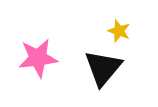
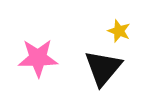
pink star: rotated 6 degrees clockwise
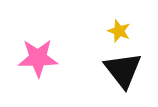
black triangle: moved 20 px right, 2 px down; rotated 18 degrees counterclockwise
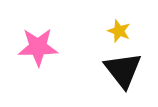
pink star: moved 11 px up
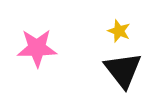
pink star: moved 1 px left, 1 px down
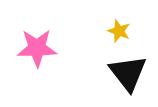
black triangle: moved 5 px right, 3 px down
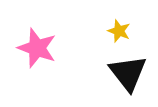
pink star: rotated 21 degrees clockwise
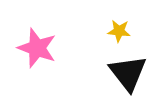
yellow star: rotated 15 degrees counterclockwise
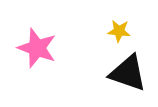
black triangle: rotated 33 degrees counterclockwise
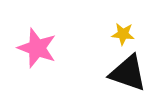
yellow star: moved 4 px right, 3 px down
